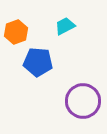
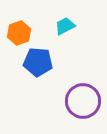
orange hexagon: moved 3 px right, 1 px down
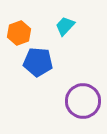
cyan trapezoid: rotated 20 degrees counterclockwise
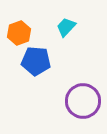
cyan trapezoid: moved 1 px right, 1 px down
blue pentagon: moved 2 px left, 1 px up
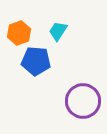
cyan trapezoid: moved 8 px left, 4 px down; rotated 10 degrees counterclockwise
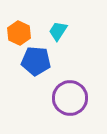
orange hexagon: rotated 15 degrees counterclockwise
purple circle: moved 13 px left, 3 px up
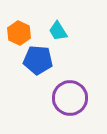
cyan trapezoid: rotated 65 degrees counterclockwise
blue pentagon: moved 2 px right, 1 px up
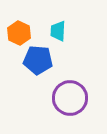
cyan trapezoid: rotated 35 degrees clockwise
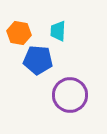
orange hexagon: rotated 15 degrees counterclockwise
purple circle: moved 3 px up
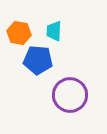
cyan trapezoid: moved 4 px left
